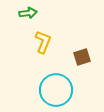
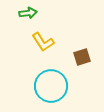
yellow L-shape: rotated 125 degrees clockwise
cyan circle: moved 5 px left, 4 px up
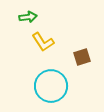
green arrow: moved 4 px down
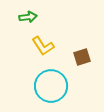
yellow L-shape: moved 4 px down
